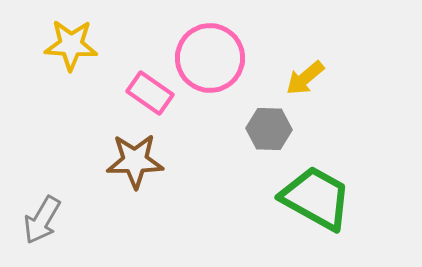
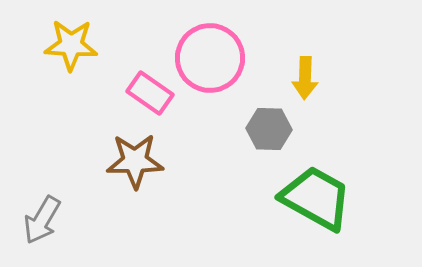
yellow arrow: rotated 48 degrees counterclockwise
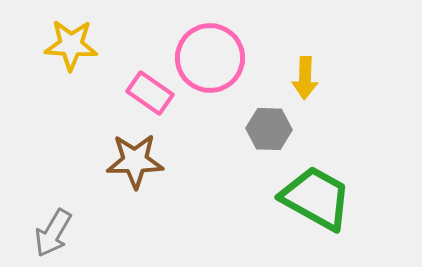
gray arrow: moved 11 px right, 13 px down
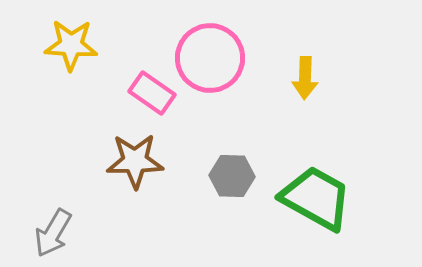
pink rectangle: moved 2 px right
gray hexagon: moved 37 px left, 47 px down
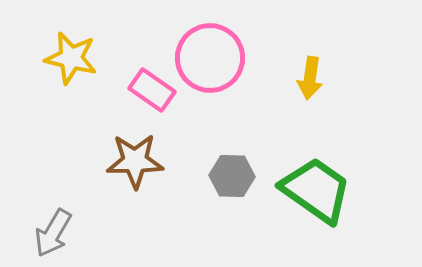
yellow star: moved 13 px down; rotated 10 degrees clockwise
yellow arrow: moved 5 px right; rotated 6 degrees clockwise
pink rectangle: moved 3 px up
green trapezoid: moved 8 px up; rotated 6 degrees clockwise
